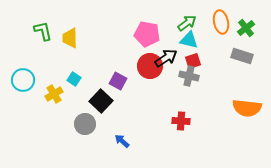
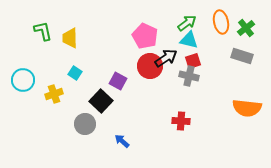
pink pentagon: moved 2 px left, 2 px down; rotated 15 degrees clockwise
cyan square: moved 1 px right, 6 px up
yellow cross: rotated 12 degrees clockwise
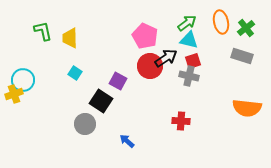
yellow cross: moved 40 px left
black square: rotated 10 degrees counterclockwise
blue arrow: moved 5 px right
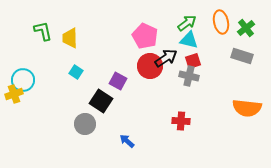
cyan square: moved 1 px right, 1 px up
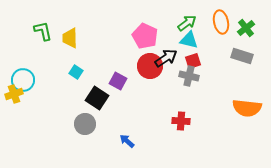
black square: moved 4 px left, 3 px up
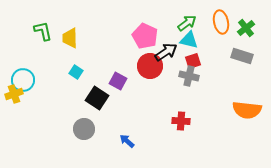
black arrow: moved 6 px up
orange semicircle: moved 2 px down
gray circle: moved 1 px left, 5 px down
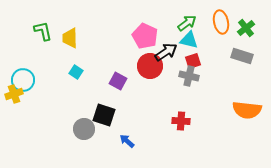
black square: moved 7 px right, 17 px down; rotated 15 degrees counterclockwise
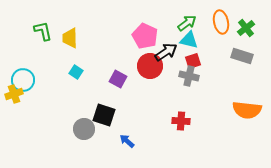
purple square: moved 2 px up
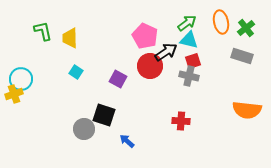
cyan circle: moved 2 px left, 1 px up
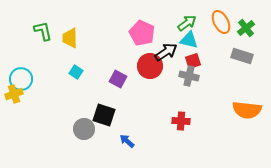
orange ellipse: rotated 15 degrees counterclockwise
pink pentagon: moved 3 px left, 3 px up
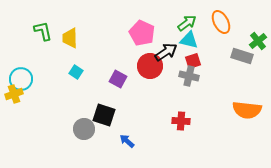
green cross: moved 12 px right, 13 px down
